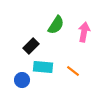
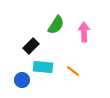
pink arrow: rotated 12 degrees counterclockwise
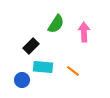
green semicircle: moved 1 px up
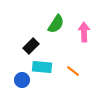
cyan rectangle: moved 1 px left
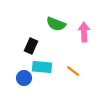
green semicircle: rotated 78 degrees clockwise
black rectangle: rotated 21 degrees counterclockwise
blue circle: moved 2 px right, 2 px up
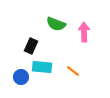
blue circle: moved 3 px left, 1 px up
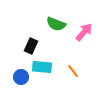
pink arrow: rotated 42 degrees clockwise
orange line: rotated 16 degrees clockwise
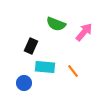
cyan rectangle: moved 3 px right
blue circle: moved 3 px right, 6 px down
